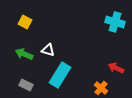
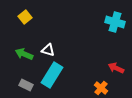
yellow square: moved 5 px up; rotated 24 degrees clockwise
cyan rectangle: moved 8 px left
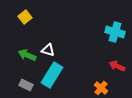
cyan cross: moved 10 px down
green arrow: moved 3 px right, 1 px down
red arrow: moved 1 px right, 2 px up
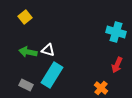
cyan cross: moved 1 px right
green arrow: moved 1 px right, 3 px up; rotated 12 degrees counterclockwise
red arrow: moved 1 px up; rotated 91 degrees counterclockwise
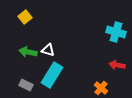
red arrow: rotated 77 degrees clockwise
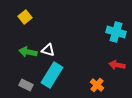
orange cross: moved 4 px left, 3 px up
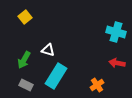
green arrow: moved 4 px left, 8 px down; rotated 72 degrees counterclockwise
red arrow: moved 2 px up
cyan rectangle: moved 4 px right, 1 px down
orange cross: rotated 16 degrees clockwise
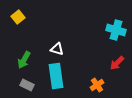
yellow square: moved 7 px left
cyan cross: moved 2 px up
white triangle: moved 9 px right, 1 px up
red arrow: rotated 56 degrees counterclockwise
cyan rectangle: rotated 40 degrees counterclockwise
gray rectangle: moved 1 px right
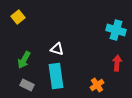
red arrow: rotated 140 degrees clockwise
